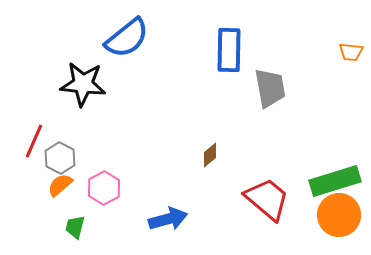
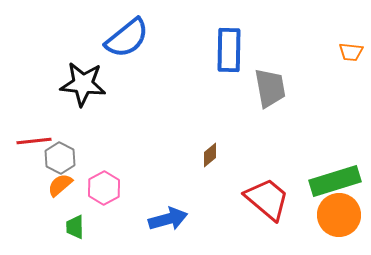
red line: rotated 60 degrees clockwise
green trapezoid: rotated 15 degrees counterclockwise
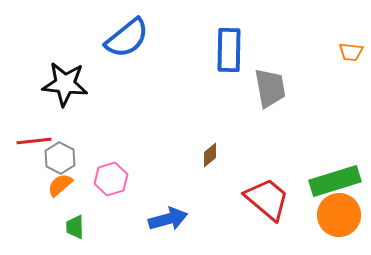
black star: moved 18 px left
pink hexagon: moved 7 px right, 9 px up; rotated 12 degrees clockwise
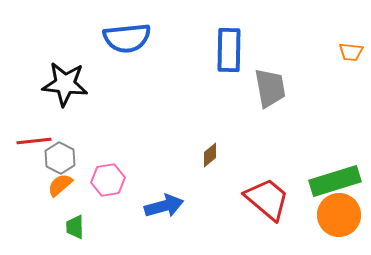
blue semicircle: rotated 33 degrees clockwise
pink hexagon: moved 3 px left, 1 px down; rotated 8 degrees clockwise
blue arrow: moved 4 px left, 13 px up
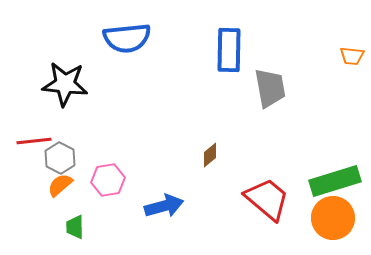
orange trapezoid: moved 1 px right, 4 px down
orange circle: moved 6 px left, 3 px down
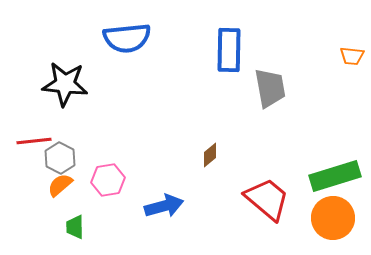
green rectangle: moved 5 px up
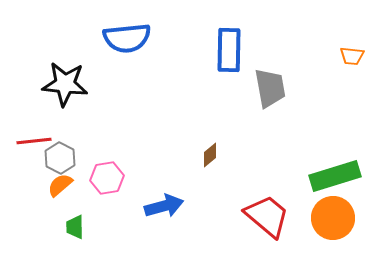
pink hexagon: moved 1 px left, 2 px up
red trapezoid: moved 17 px down
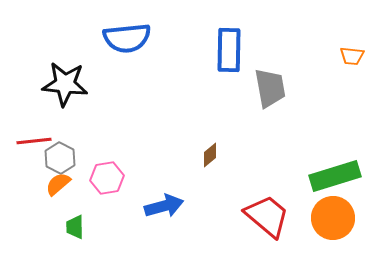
orange semicircle: moved 2 px left, 1 px up
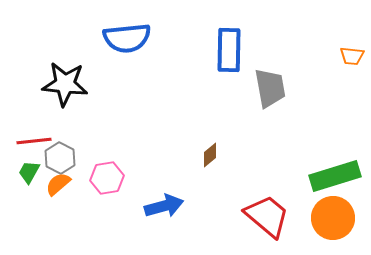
green trapezoid: moved 46 px left, 55 px up; rotated 30 degrees clockwise
